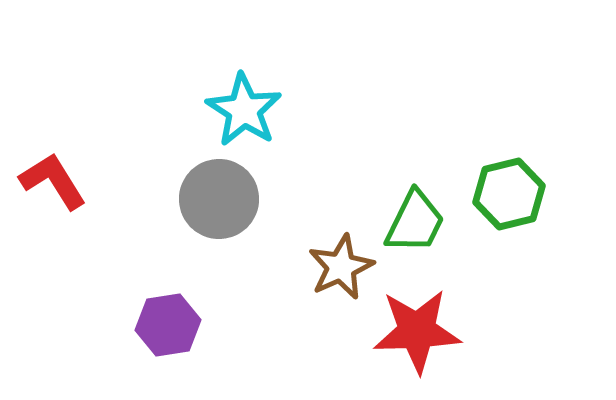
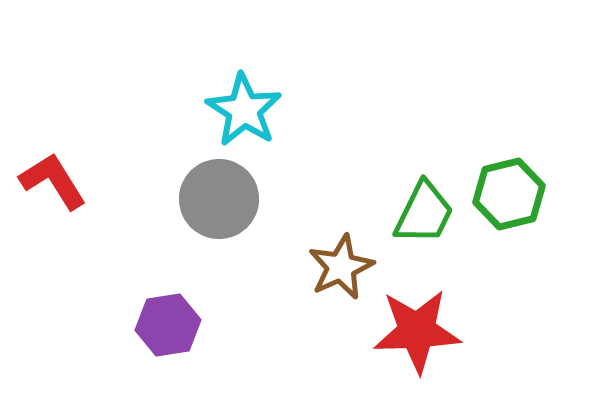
green trapezoid: moved 9 px right, 9 px up
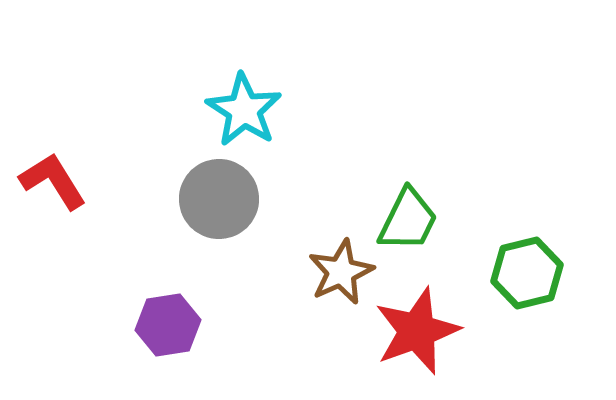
green hexagon: moved 18 px right, 79 px down
green trapezoid: moved 16 px left, 7 px down
brown star: moved 5 px down
red star: rotated 18 degrees counterclockwise
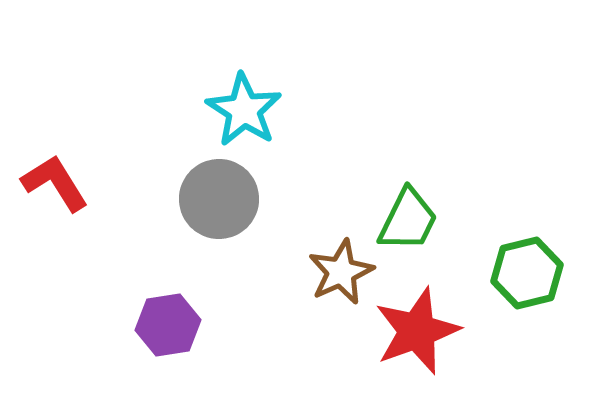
red L-shape: moved 2 px right, 2 px down
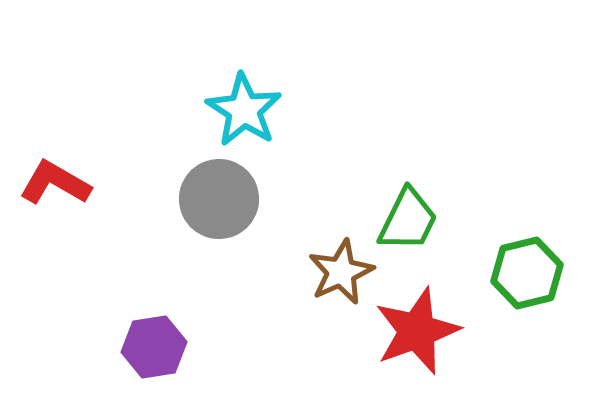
red L-shape: rotated 28 degrees counterclockwise
purple hexagon: moved 14 px left, 22 px down
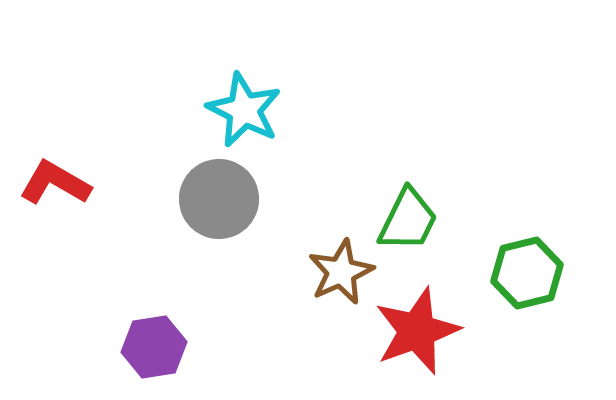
cyan star: rotated 6 degrees counterclockwise
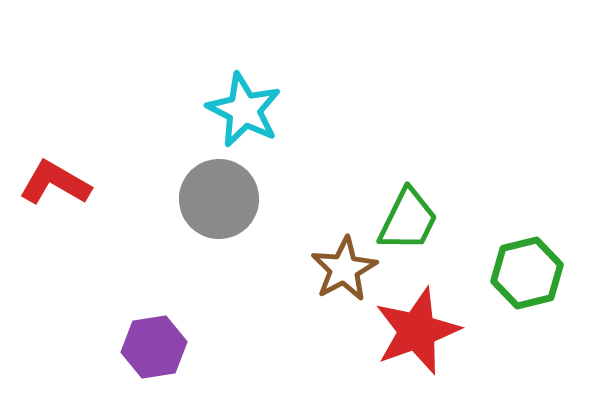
brown star: moved 3 px right, 3 px up; rotated 4 degrees counterclockwise
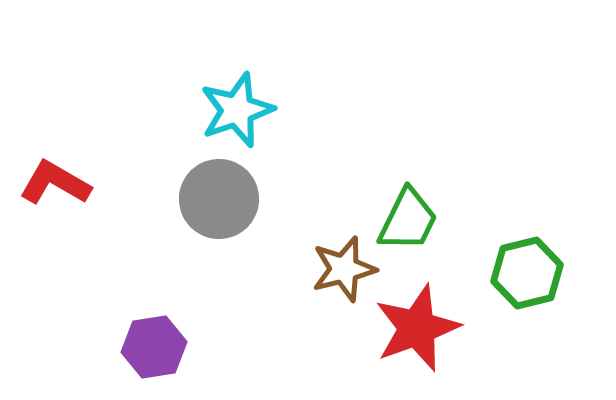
cyan star: moved 7 px left; rotated 26 degrees clockwise
brown star: rotated 14 degrees clockwise
red star: moved 3 px up
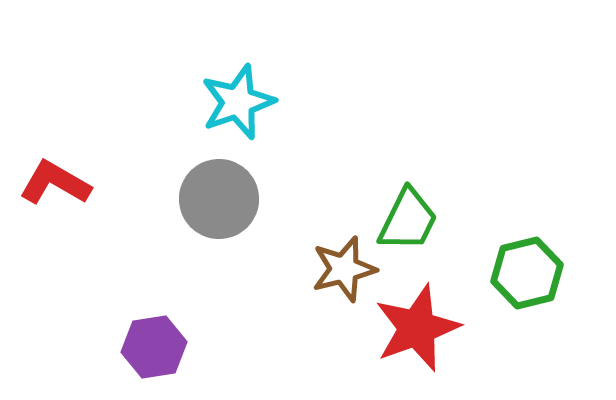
cyan star: moved 1 px right, 8 px up
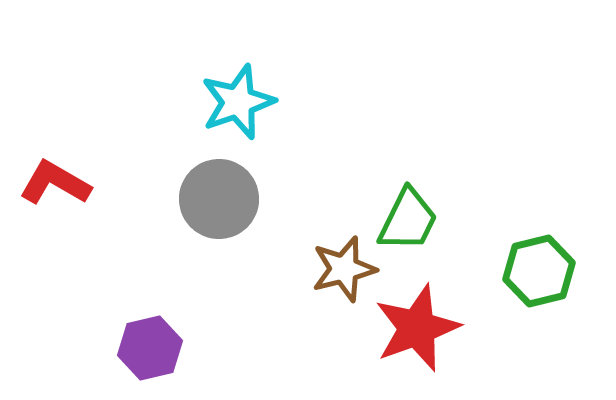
green hexagon: moved 12 px right, 2 px up
purple hexagon: moved 4 px left, 1 px down; rotated 4 degrees counterclockwise
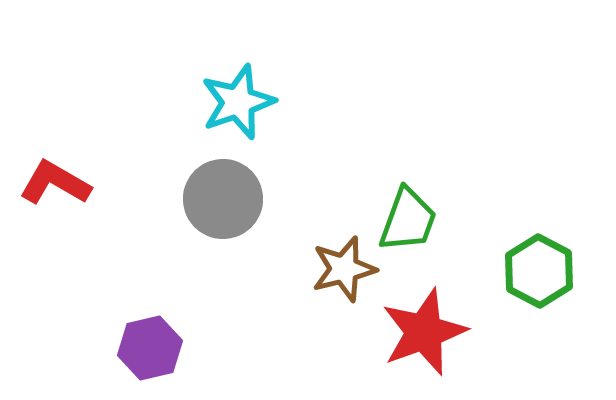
gray circle: moved 4 px right
green trapezoid: rotated 6 degrees counterclockwise
green hexagon: rotated 18 degrees counterclockwise
red star: moved 7 px right, 4 px down
